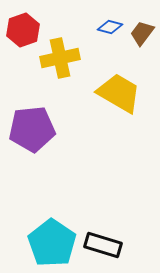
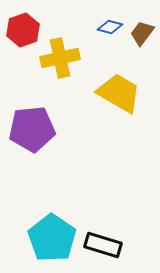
cyan pentagon: moved 5 px up
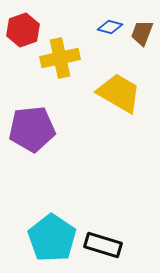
brown trapezoid: rotated 16 degrees counterclockwise
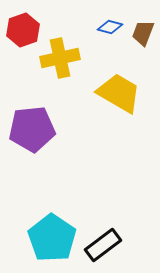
brown trapezoid: moved 1 px right
black rectangle: rotated 54 degrees counterclockwise
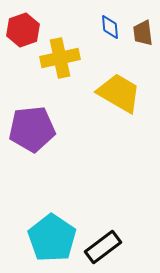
blue diamond: rotated 70 degrees clockwise
brown trapezoid: rotated 28 degrees counterclockwise
black rectangle: moved 2 px down
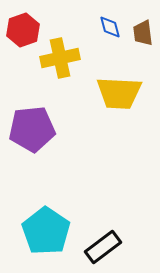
blue diamond: rotated 10 degrees counterclockwise
yellow trapezoid: rotated 153 degrees clockwise
cyan pentagon: moved 6 px left, 7 px up
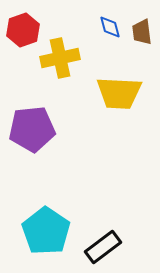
brown trapezoid: moved 1 px left, 1 px up
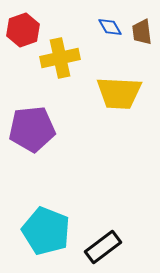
blue diamond: rotated 15 degrees counterclockwise
cyan pentagon: rotated 12 degrees counterclockwise
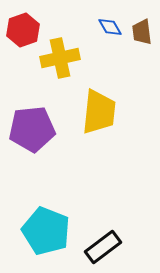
yellow trapezoid: moved 20 px left, 19 px down; rotated 87 degrees counterclockwise
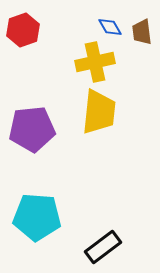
yellow cross: moved 35 px right, 4 px down
cyan pentagon: moved 9 px left, 14 px up; rotated 18 degrees counterclockwise
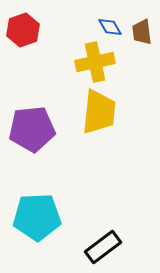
cyan pentagon: rotated 6 degrees counterclockwise
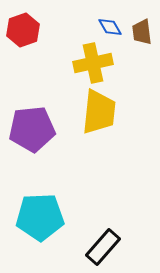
yellow cross: moved 2 px left, 1 px down
cyan pentagon: moved 3 px right
black rectangle: rotated 12 degrees counterclockwise
